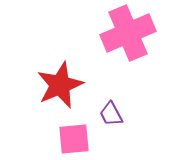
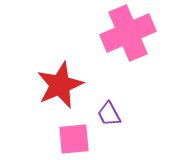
purple trapezoid: moved 2 px left
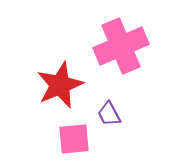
pink cross: moved 7 px left, 13 px down
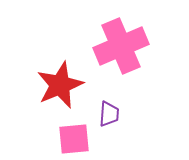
purple trapezoid: rotated 148 degrees counterclockwise
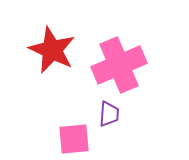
pink cross: moved 2 px left, 19 px down
red star: moved 8 px left, 35 px up; rotated 24 degrees counterclockwise
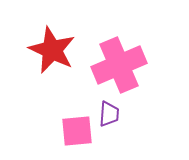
pink square: moved 3 px right, 8 px up
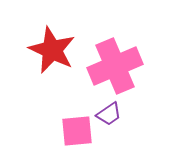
pink cross: moved 4 px left, 1 px down
purple trapezoid: rotated 52 degrees clockwise
